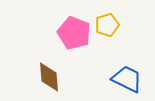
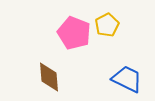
yellow pentagon: rotated 10 degrees counterclockwise
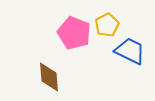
blue trapezoid: moved 3 px right, 28 px up
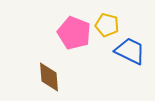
yellow pentagon: rotated 30 degrees counterclockwise
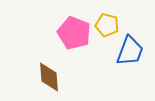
blue trapezoid: rotated 84 degrees clockwise
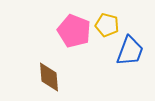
pink pentagon: moved 2 px up
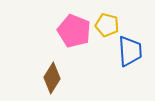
blue trapezoid: rotated 24 degrees counterclockwise
brown diamond: moved 3 px right, 1 px down; rotated 36 degrees clockwise
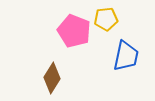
yellow pentagon: moved 1 px left, 6 px up; rotated 20 degrees counterclockwise
blue trapezoid: moved 4 px left, 5 px down; rotated 16 degrees clockwise
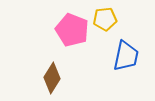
yellow pentagon: moved 1 px left
pink pentagon: moved 2 px left, 1 px up
